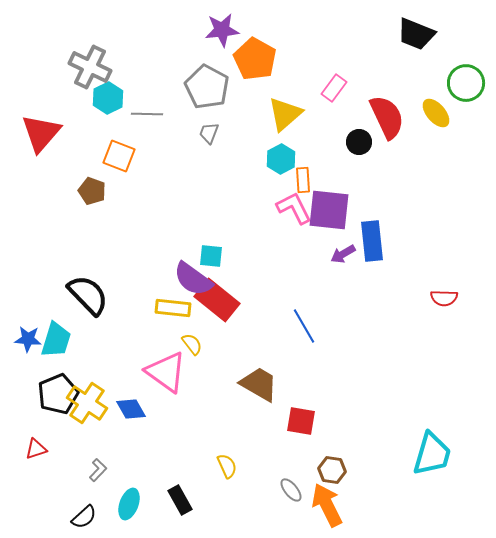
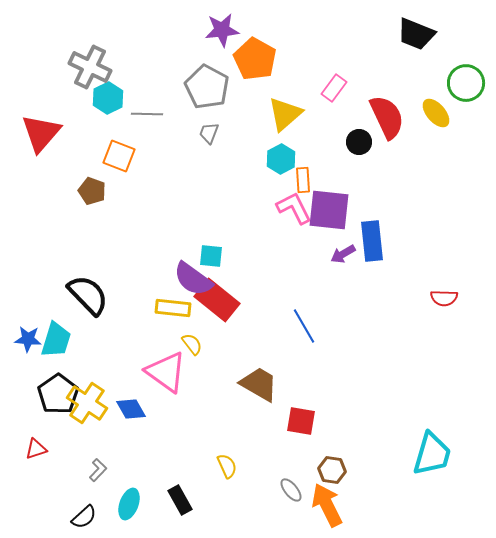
black pentagon at (58, 394): rotated 12 degrees counterclockwise
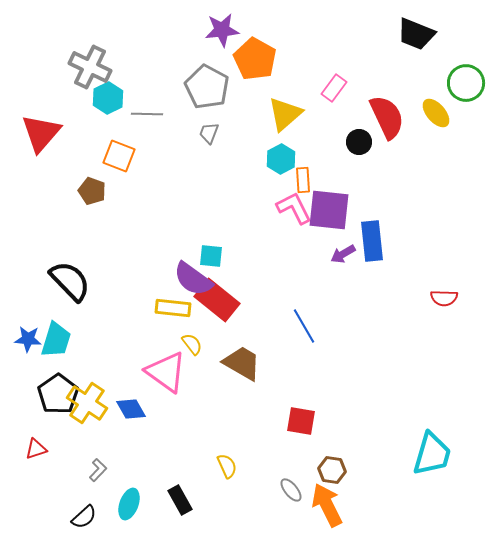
black semicircle at (88, 295): moved 18 px left, 14 px up
brown trapezoid at (259, 384): moved 17 px left, 21 px up
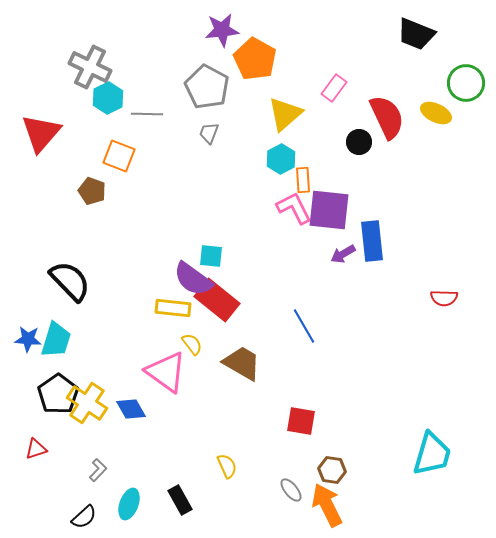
yellow ellipse at (436, 113): rotated 24 degrees counterclockwise
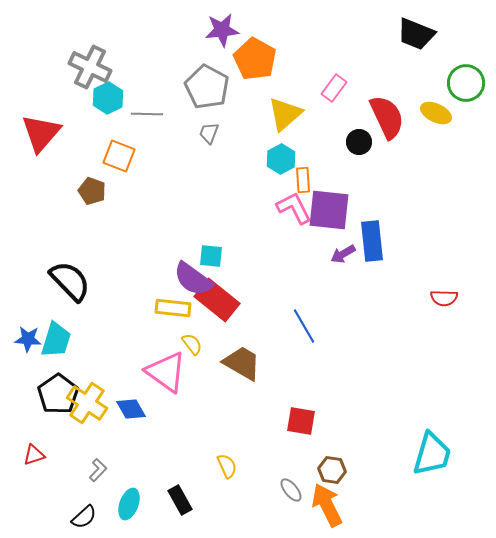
red triangle at (36, 449): moved 2 px left, 6 px down
